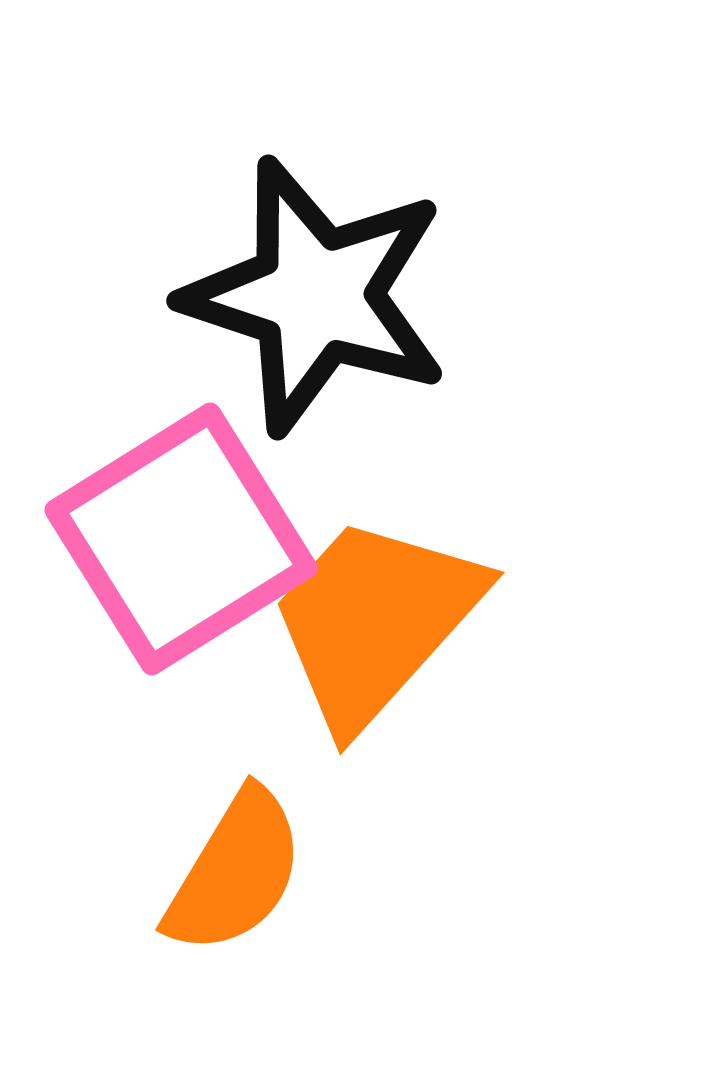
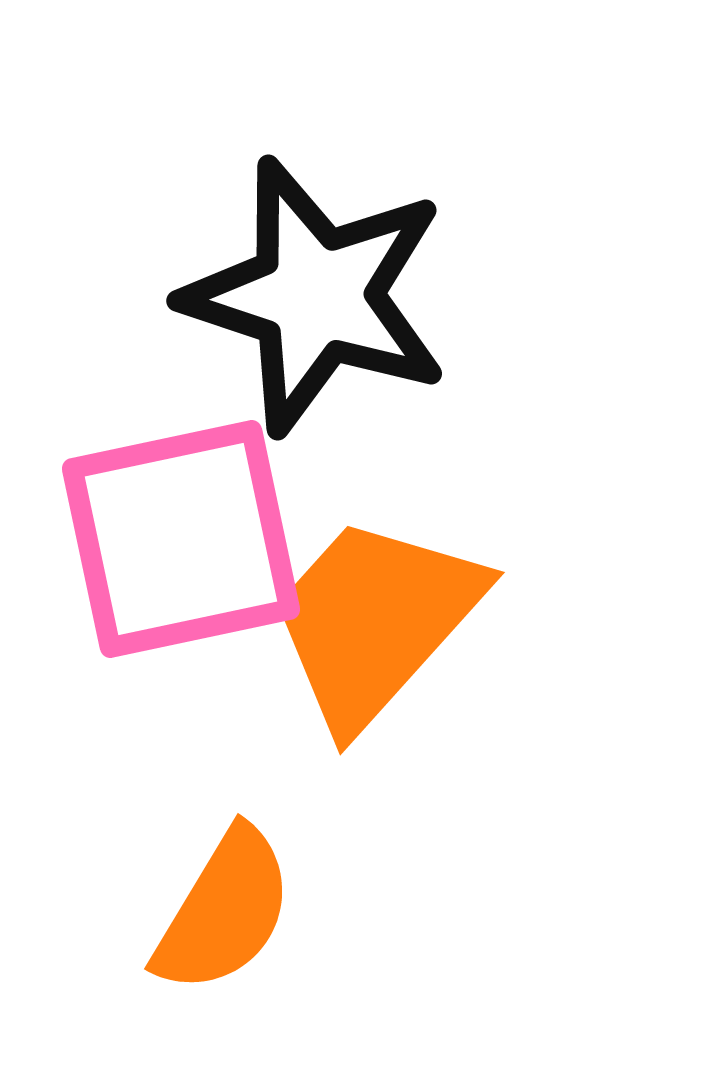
pink square: rotated 20 degrees clockwise
orange semicircle: moved 11 px left, 39 px down
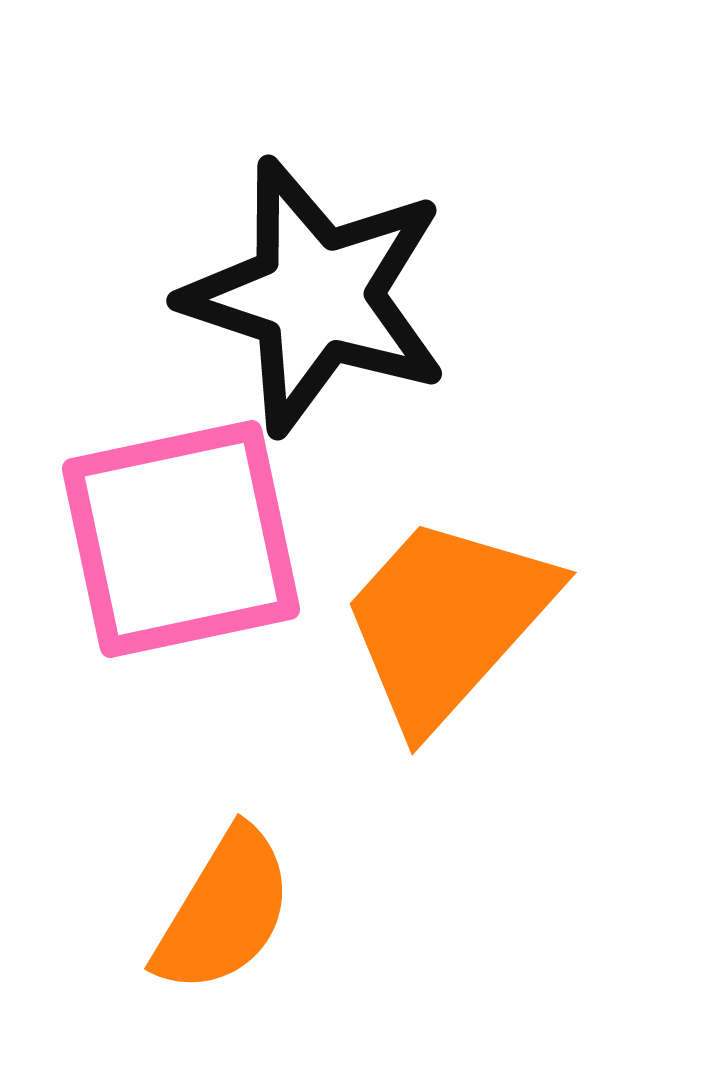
orange trapezoid: moved 72 px right
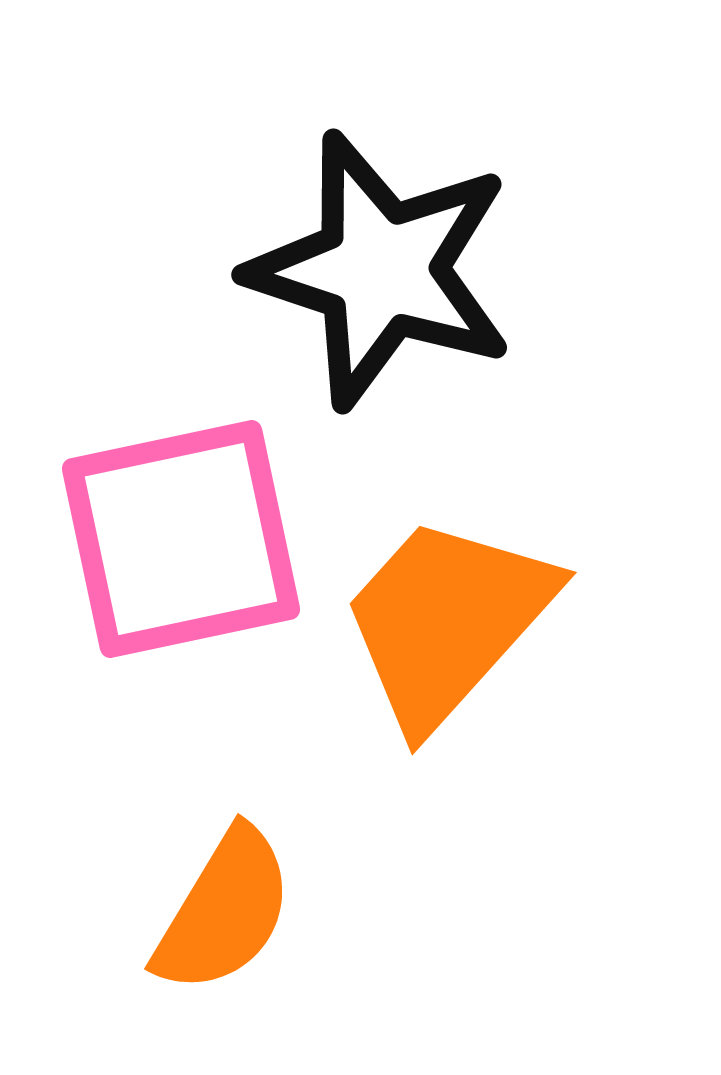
black star: moved 65 px right, 26 px up
